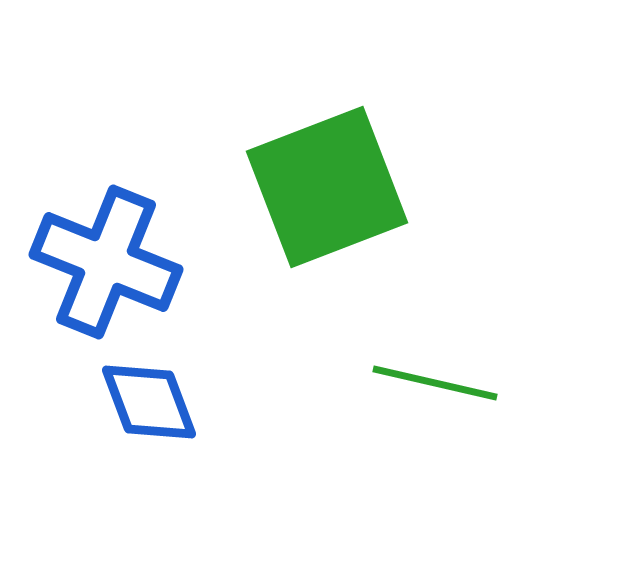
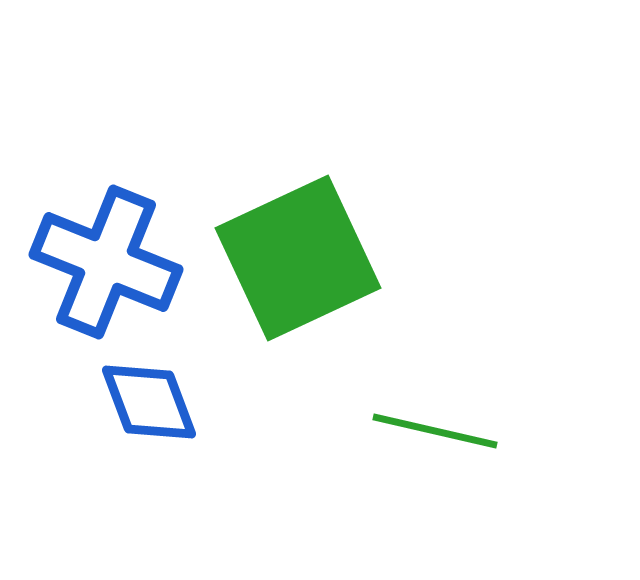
green square: moved 29 px left, 71 px down; rotated 4 degrees counterclockwise
green line: moved 48 px down
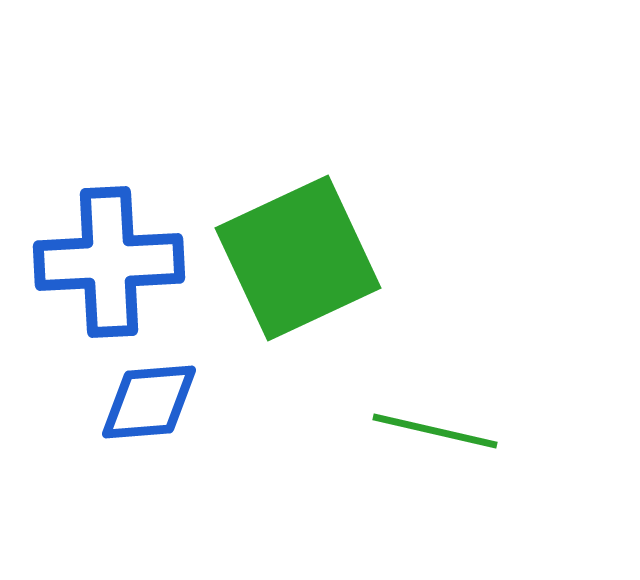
blue cross: moved 3 px right; rotated 25 degrees counterclockwise
blue diamond: rotated 74 degrees counterclockwise
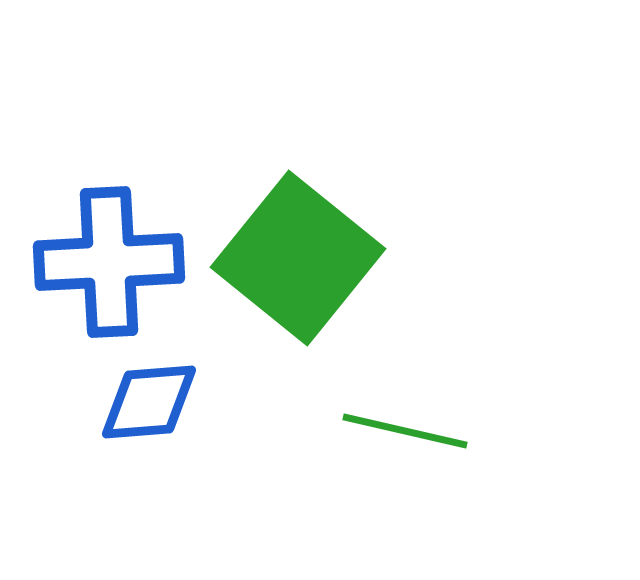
green square: rotated 26 degrees counterclockwise
green line: moved 30 px left
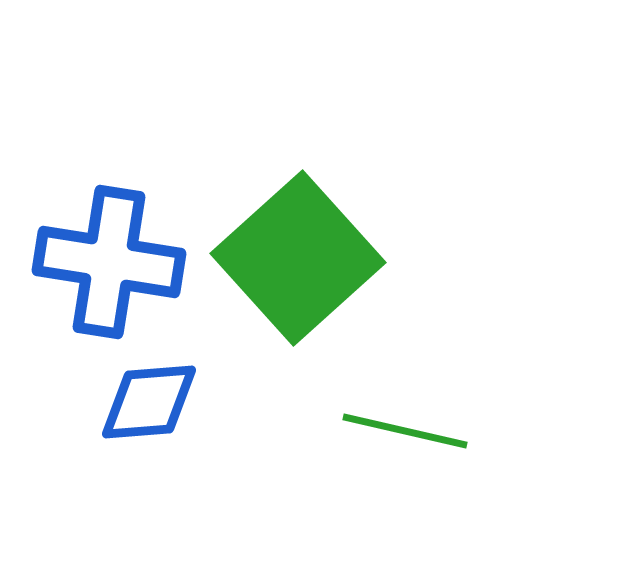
green square: rotated 9 degrees clockwise
blue cross: rotated 12 degrees clockwise
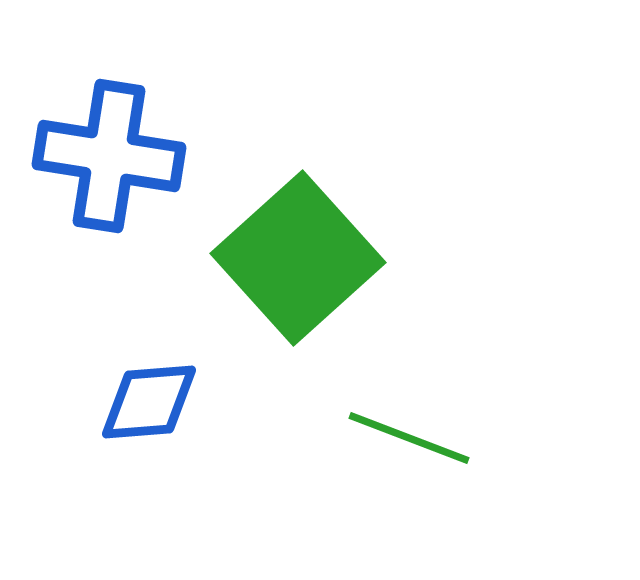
blue cross: moved 106 px up
green line: moved 4 px right, 7 px down; rotated 8 degrees clockwise
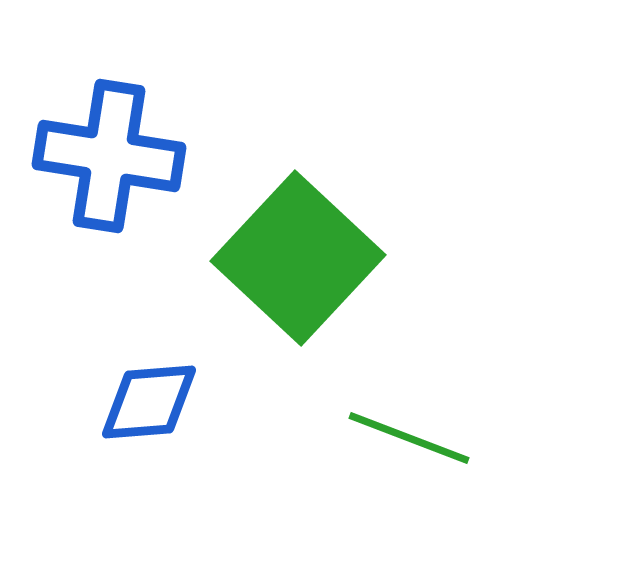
green square: rotated 5 degrees counterclockwise
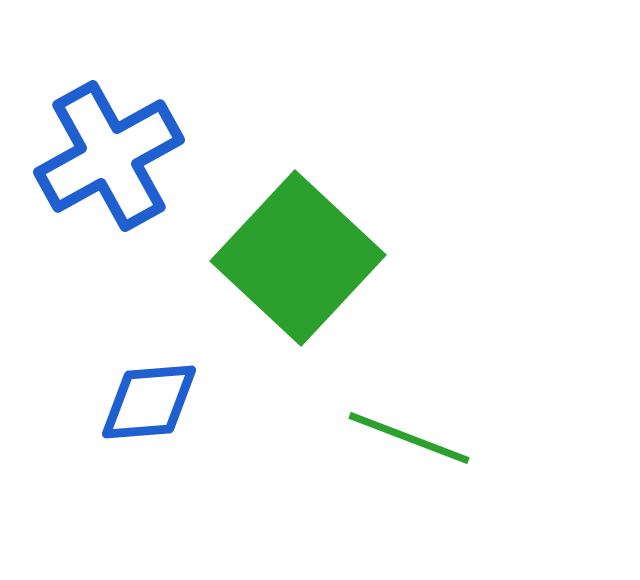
blue cross: rotated 38 degrees counterclockwise
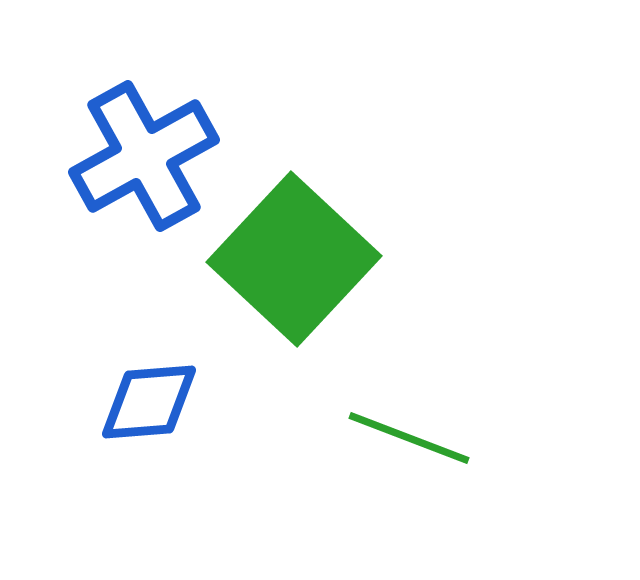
blue cross: moved 35 px right
green square: moved 4 px left, 1 px down
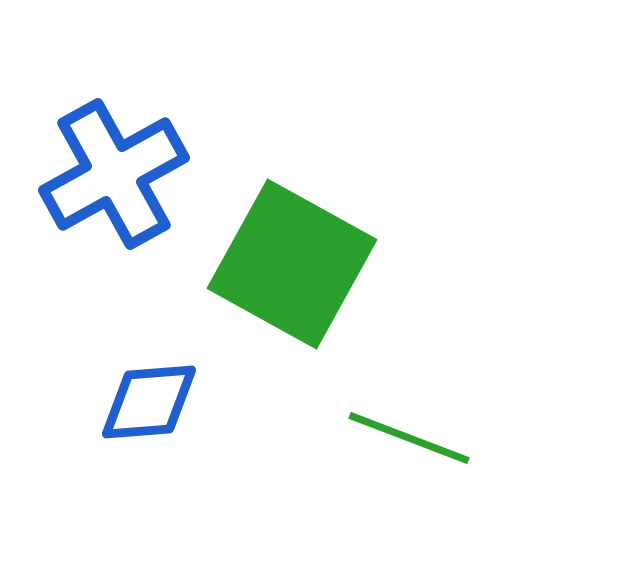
blue cross: moved 30 px left, 18 px down
green square: moved 2 px left, 5 px down; rotated 14 degrees counterclockwise
